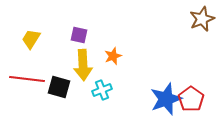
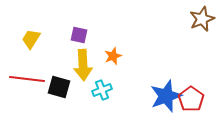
blue star: moved 3 px up
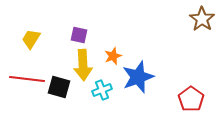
brown star: rotated 15 degrees counterclockwise
blue star: moved 28 px left, 19 px up
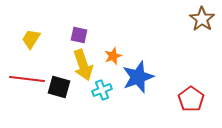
yellow arrow: rotated 16 degrees counterclockwise
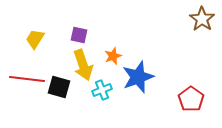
yellow trapezoid: moved 4 px right
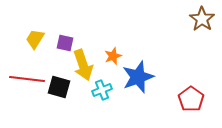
purple square: moved 14 px left, 8 px down
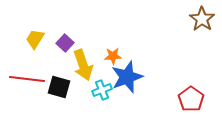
purple square: rotated 30 degrees clockwise
orange star: rotated 18 degrees clockwise
blue star: moved 11 px left
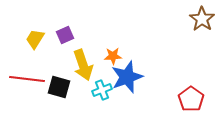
purple square: moved 8 px up; rotated 24 degrees clockwise
